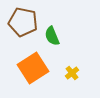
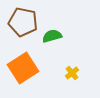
green semicircle: rotated 96 degrees clockwise
orange square: moved 10 px left
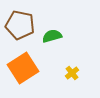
brown pentagon: moved 3 px left, 3 px down
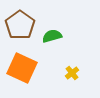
brown pentagon: rotated 24 degrees clockwise
orange square: moved 1 px left; rotated 32 degrees counterclockwise
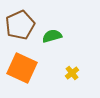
brown pentagon: rotated 12 degrees clockwise
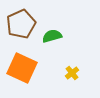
brown pentagon: moved 1 px right, 1 px up
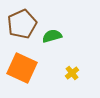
brown pentagon: moved 1 px right
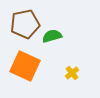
brown pentagon: moved 3 px right; rotated 12 degrees clockwise
orange square: moved 3 px right, 2 px up
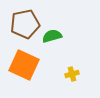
orange square: moved 1 px left, 1 px up
yellow cross: moved 1 px down; rotated 24 degrees clockwise
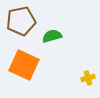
brown pentagon: moved 4 px left, 3 px up
yellow cross: moved 16 px right, 4 px down
